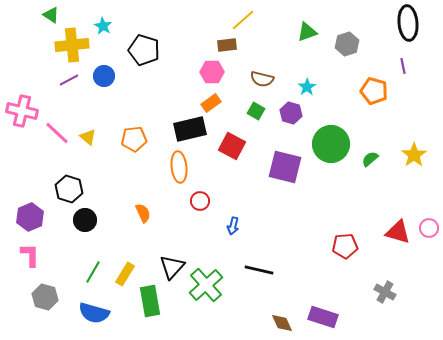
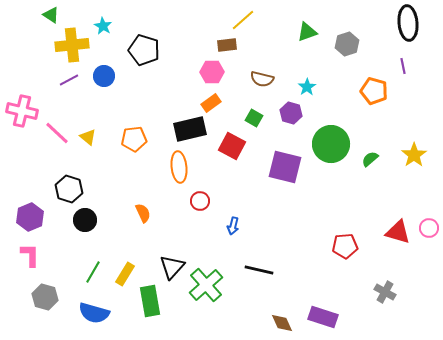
green square at (256, 111): moved 2 px left, 7 px down
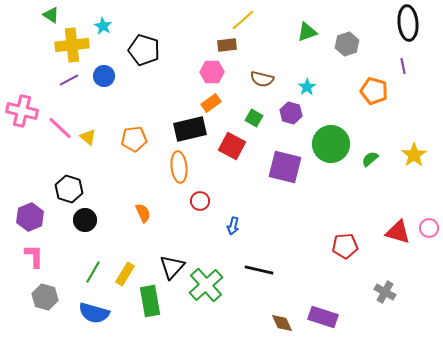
pink line at (57, 133): moved 3 px right, 5 px up
pink L-shape at (30, 255): moved 4 px right, 1 px down
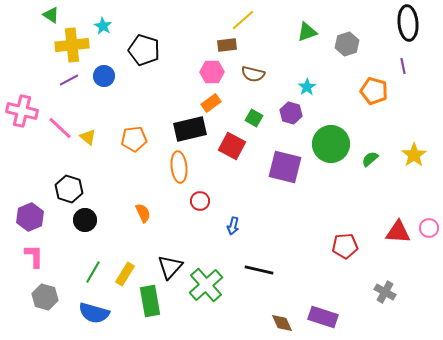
brown semicircle at (262, 79): moved 9 px left, 5 px up
red triangle at (398, 232): rotated 12 degrees counterclockwise
black triangle at (172, 267): moved 2 px left
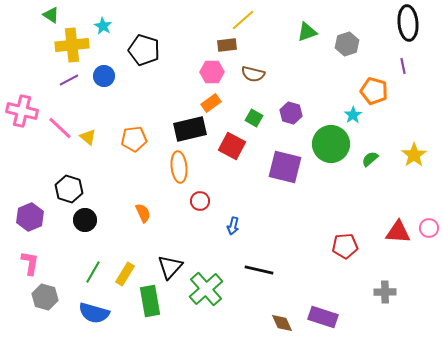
cyan star at (307, 87): moved 46 px right, 28 px down
pink L-shape at (34, 256): moved 4 px left, 7 px down; rotated 10 degrees clockwise
green cross at (206, 285): moved 4 px down
gray cross at (385, 292): rotated 30 degrees counterclockwise
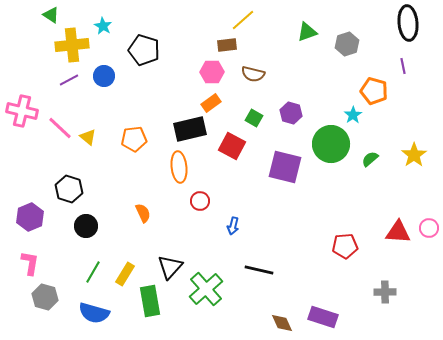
black circle at (85, 220): moved 1 px right, 6 px down
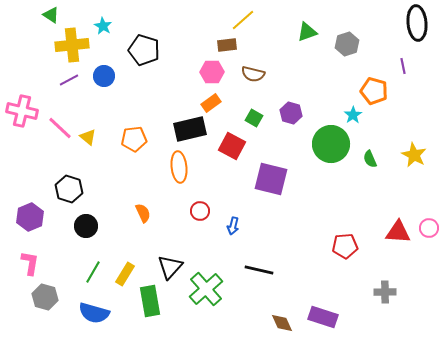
black ellipse at (408, 23): moved 9 px right
yellow star at (414, 155): rotated 10 degrees counterclockwise
green semicircle at (370, 159): rotated 72 degrees counterclockwise
purple square at (285, 167): moved 14 px left, 12 px down
red circle at (200, 201): moved 10 px down
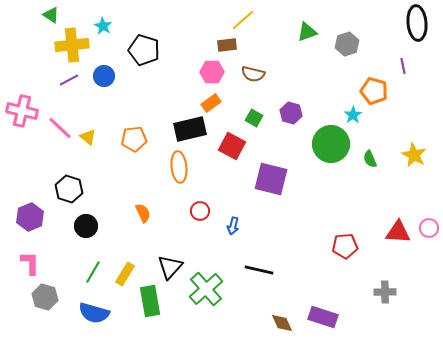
pink L-shape at (30, 263): rotated 10 degrees counterclockwise
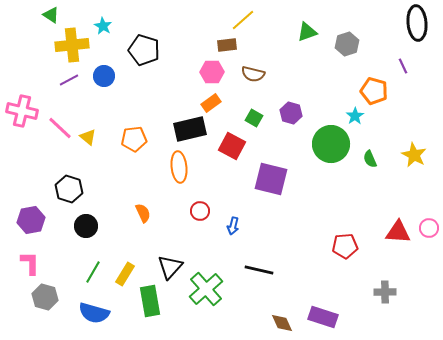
purple line at (403, 66): rotated 14 degrees counterclockwise
cyan star at (353, 115): moved 2 px right, 1 px down
purple hexagon at (30, 217): moved 1 px right, 3 px down; rotated 12 degrees clockwise
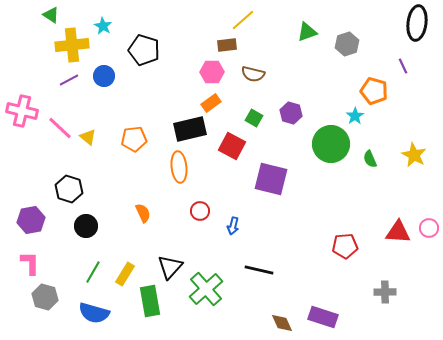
black ellipse at (417, 23): rotated 12 degrees clockwise
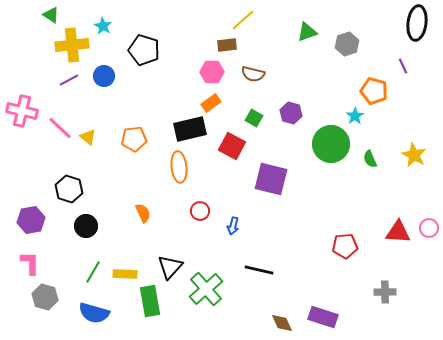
yellow rectangle at (125, 274): rotated 60 degrees clockwise
